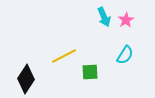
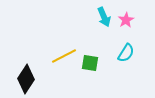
cyan semicircle: moved 1 px right, 2 px up
green square: moved 9 px up; rotated 12 degrees clockwise
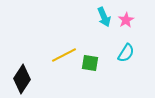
yellow line: moved 1 px up
black diamond: moved 4 px left
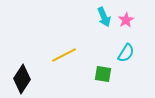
green square: moved 13 px right, 11 px down
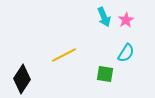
green square: moved 2 px right
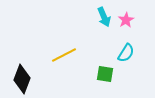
black diamond: rotated 12 degrees counterclockwise
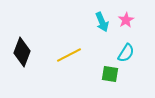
cyan arrow: moved 2 px left, 5 px down
yellow line: moved 5 px right
green square: moved 5 px right
black diamond: moved 27 px up
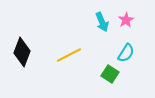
green square: rotated 24 degrees clockwise
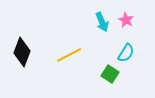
pink star: rotated 14 degrees counterclockwise
